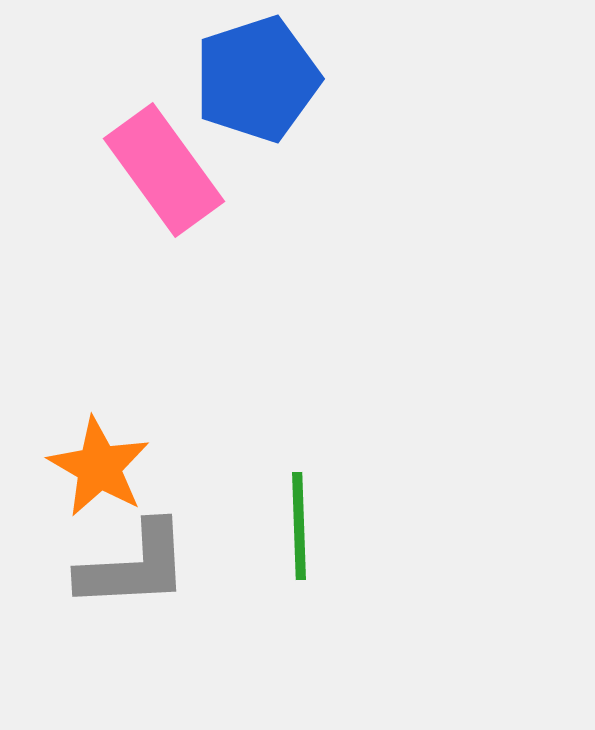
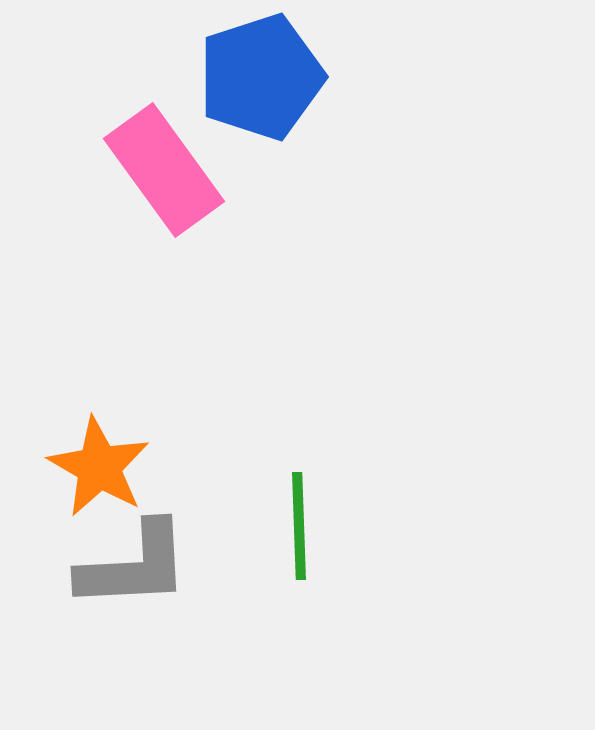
blue pentagon: moved 4 px right, 2 px up
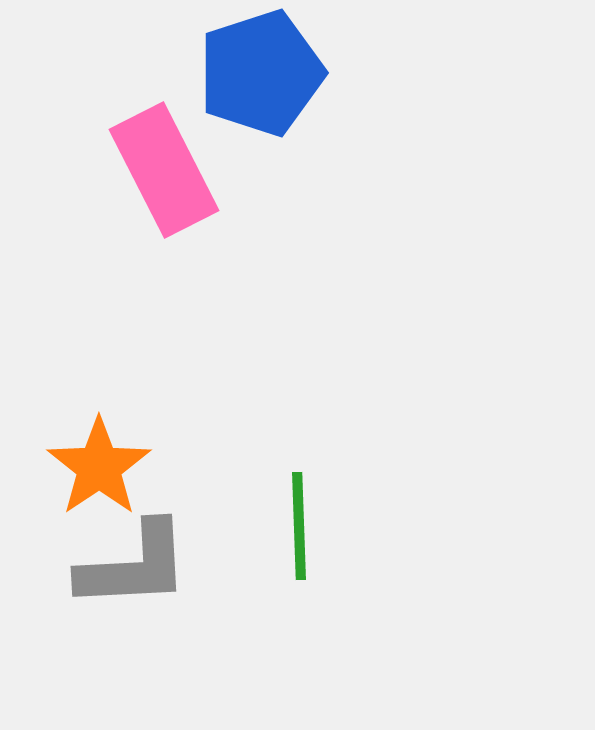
blue pentagon: moved 4 px up
pink rectangle: rotated 9 degrees clockwise
orange star: rotated 8 degrees clockwise
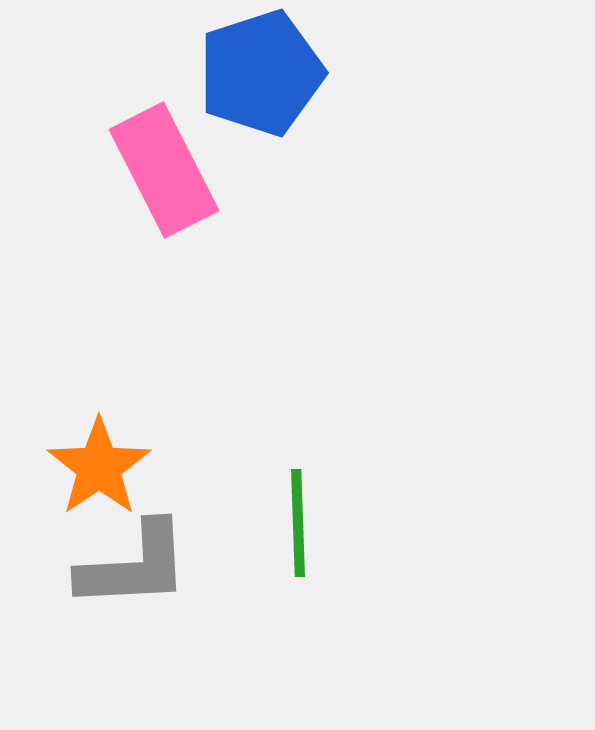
green line: moved 1 px left, 3 px up
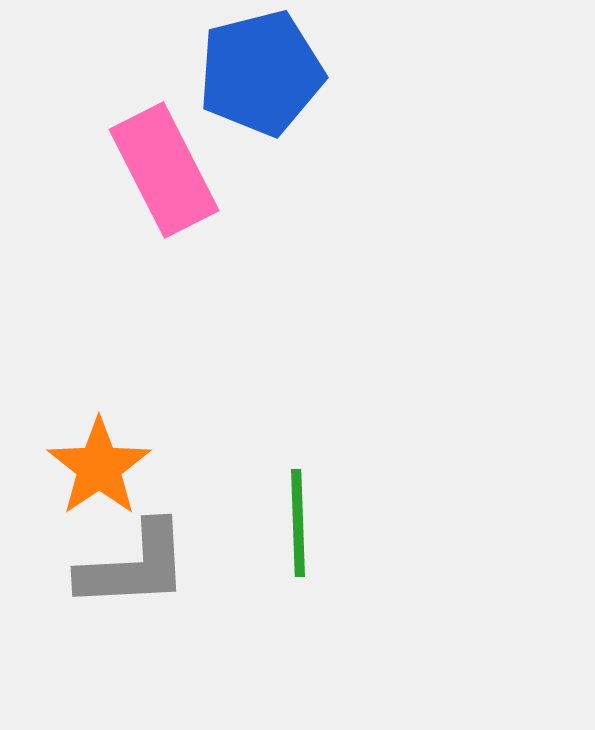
blue pentagon: rotated 4 degrees clockwise
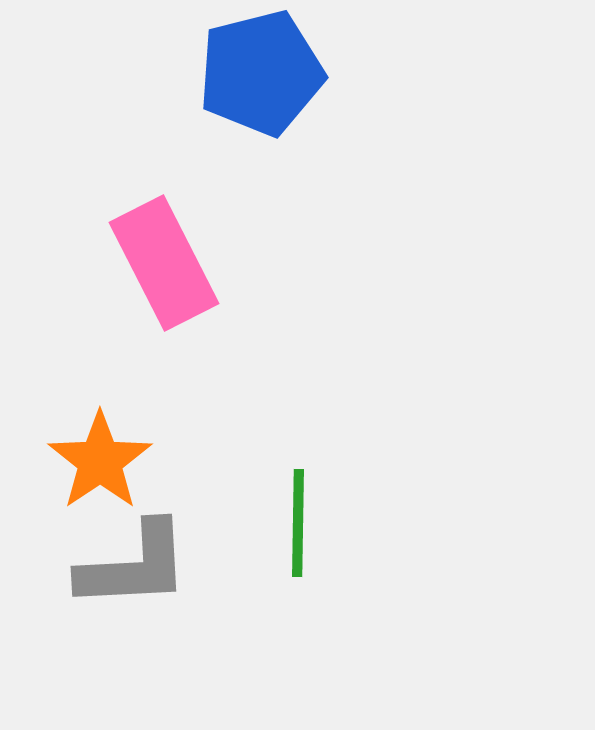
pink rectangle: moved 93 px down
orange star: moved 1 px right, 6 px up
green line: rotated 3 degrees clockwise
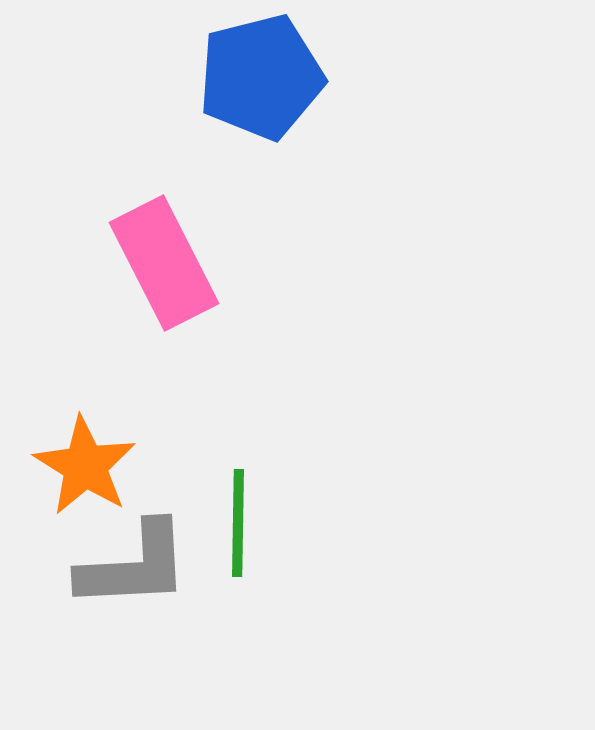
blue pentagon: moved 4 px down
orange star: moved 15 px left, 5 px down; rotated 6 degrees counterclockwise
green line: moved 60 px left
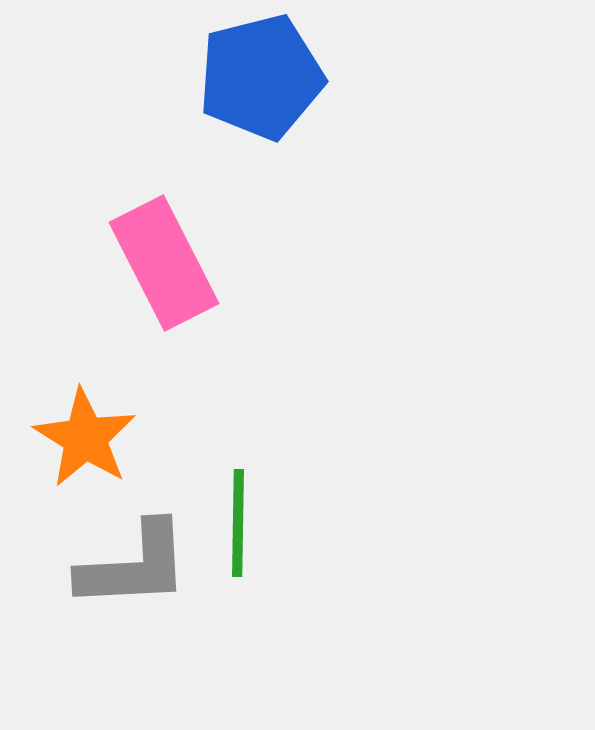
orange star: moved 28 px up
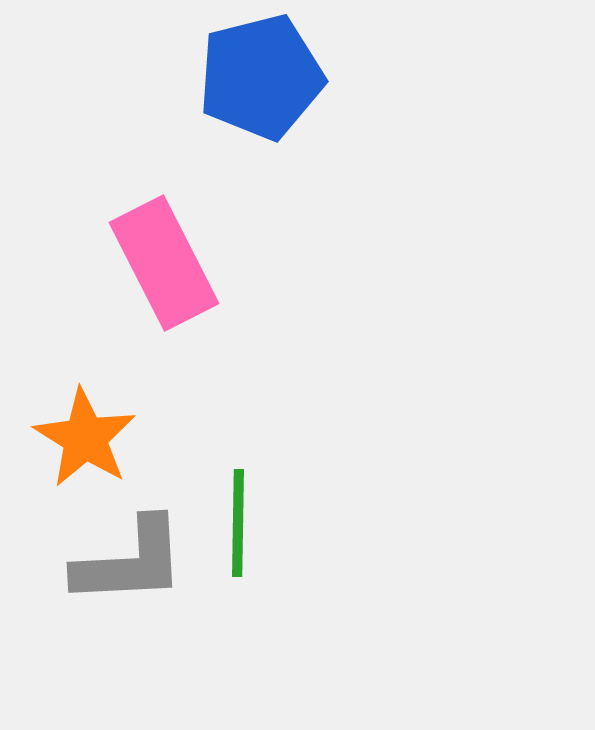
gray L-shape: moved 4 px left, 4 px up
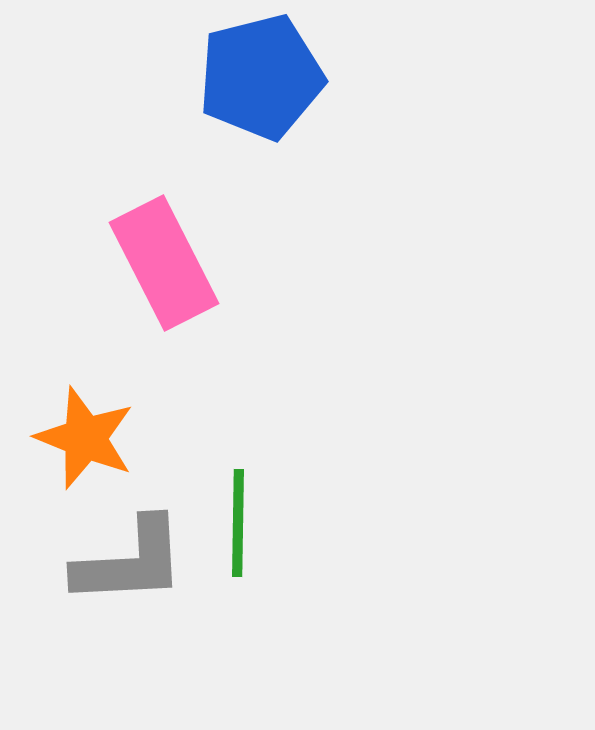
orange star: rotated 10 degrees counterclockwise
